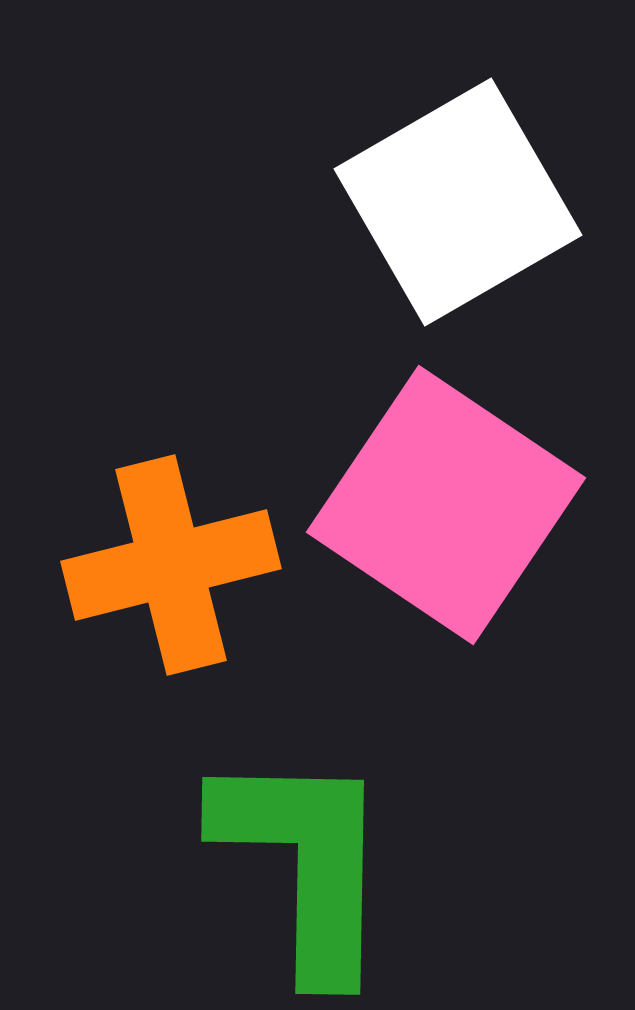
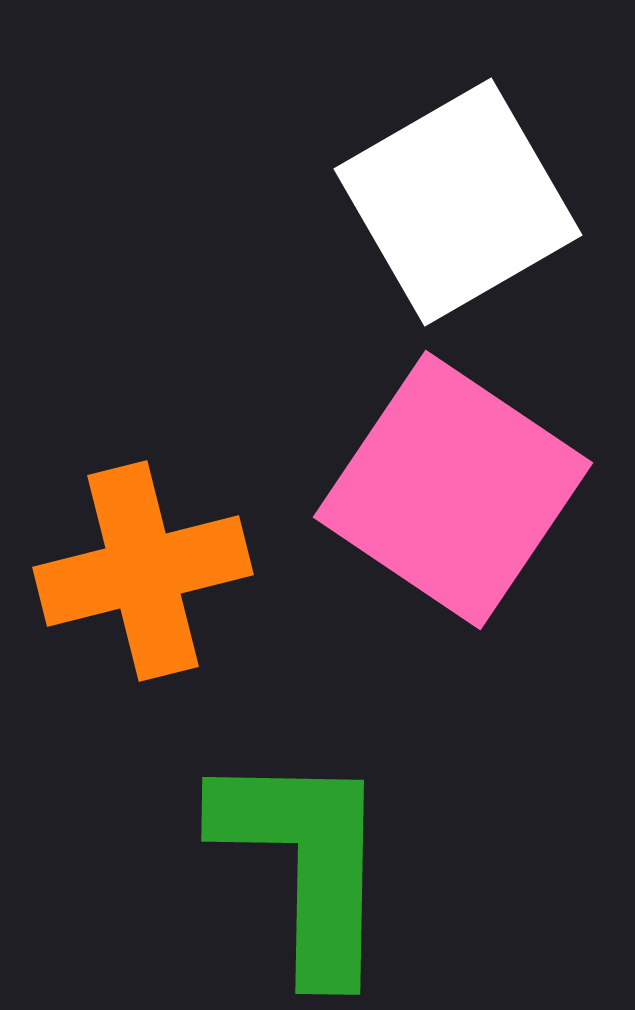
pink square: moved 7 px right, 15 px up
orange cross: moved 28 px left, 6 px down
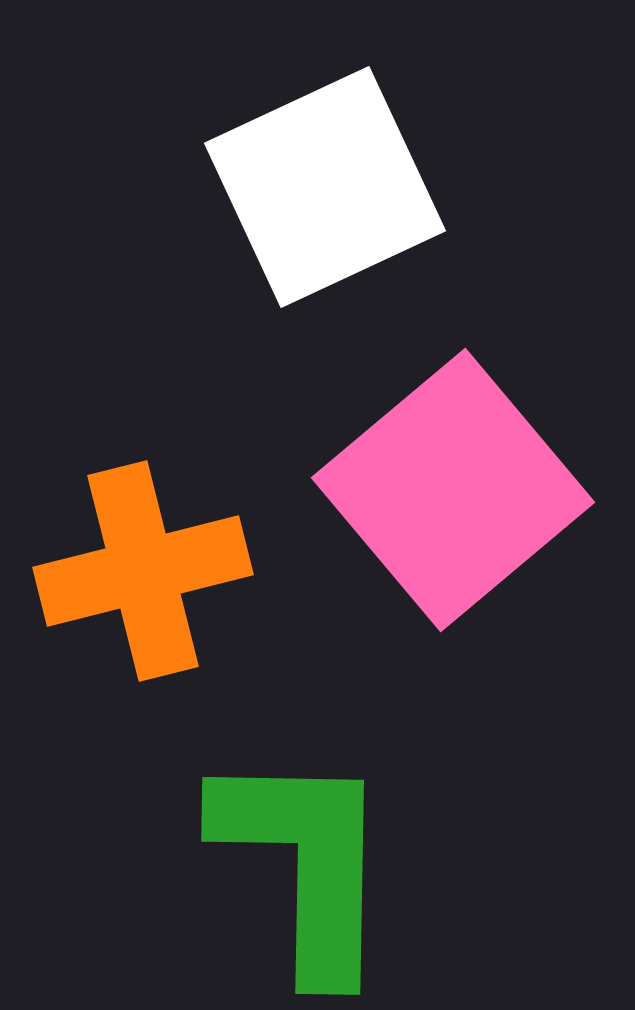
white square: moved 133 px left, 15 px up; rotated 5 degrees clockwise
pink square: rotated 16 degrees clockwise
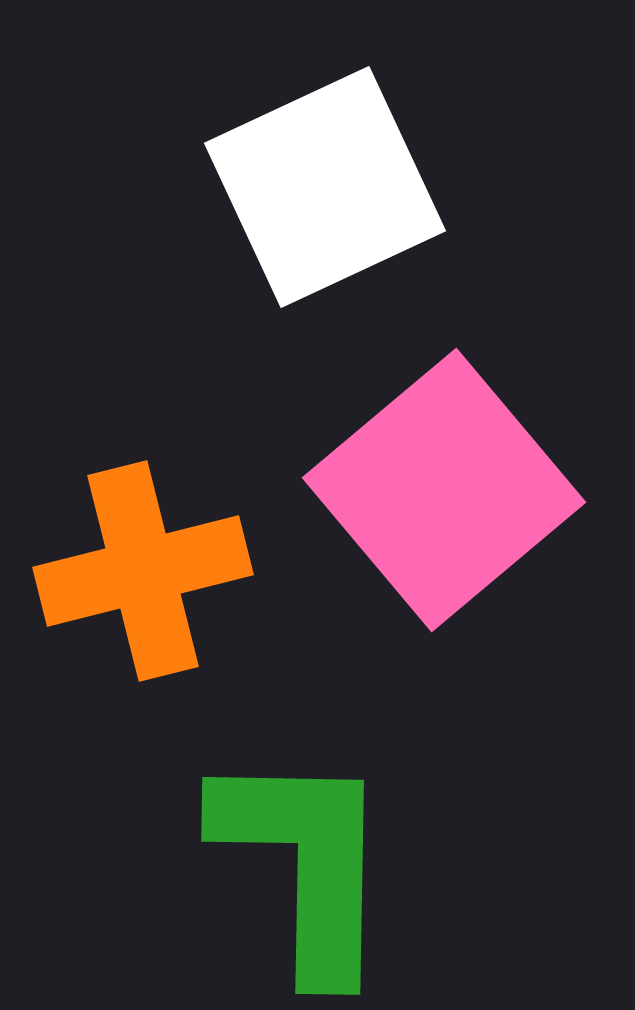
pink square: moved 9 px left
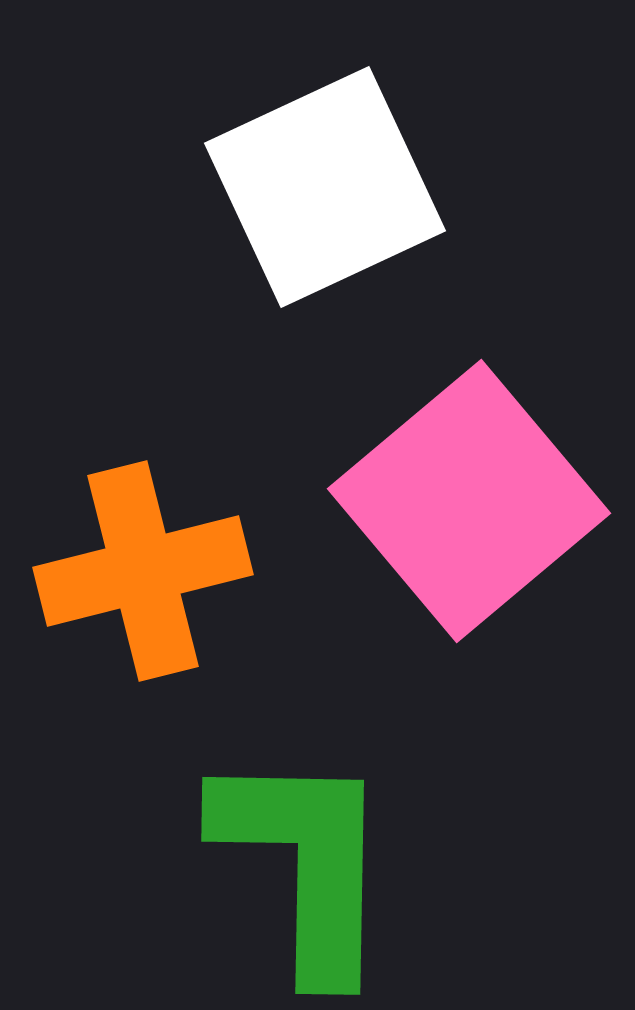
pink square: moved 25 px right, 11 px down
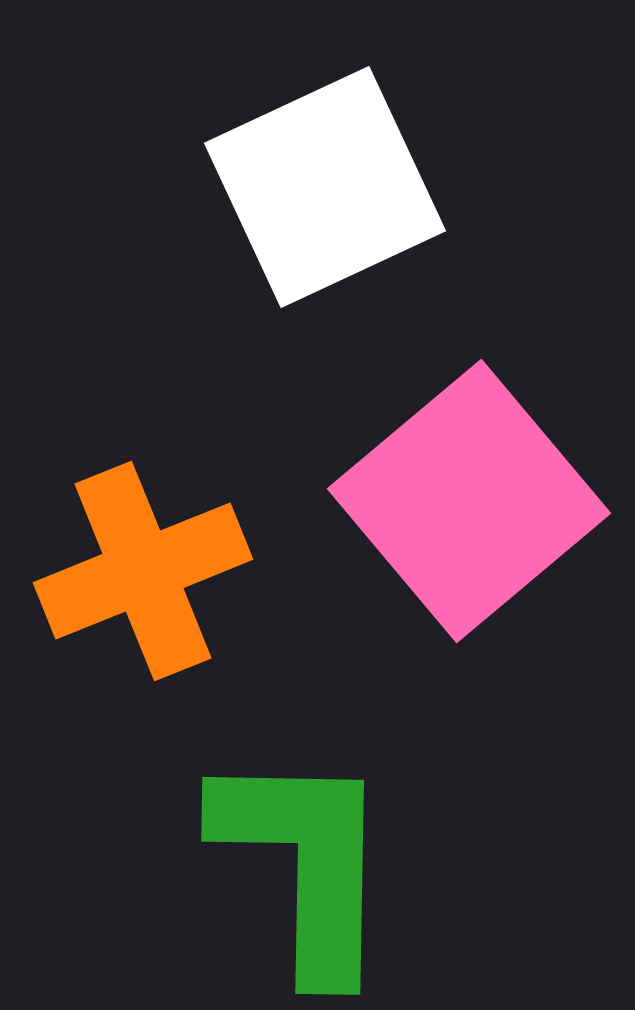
orange cross: rotated 8 degrees counterclockwise
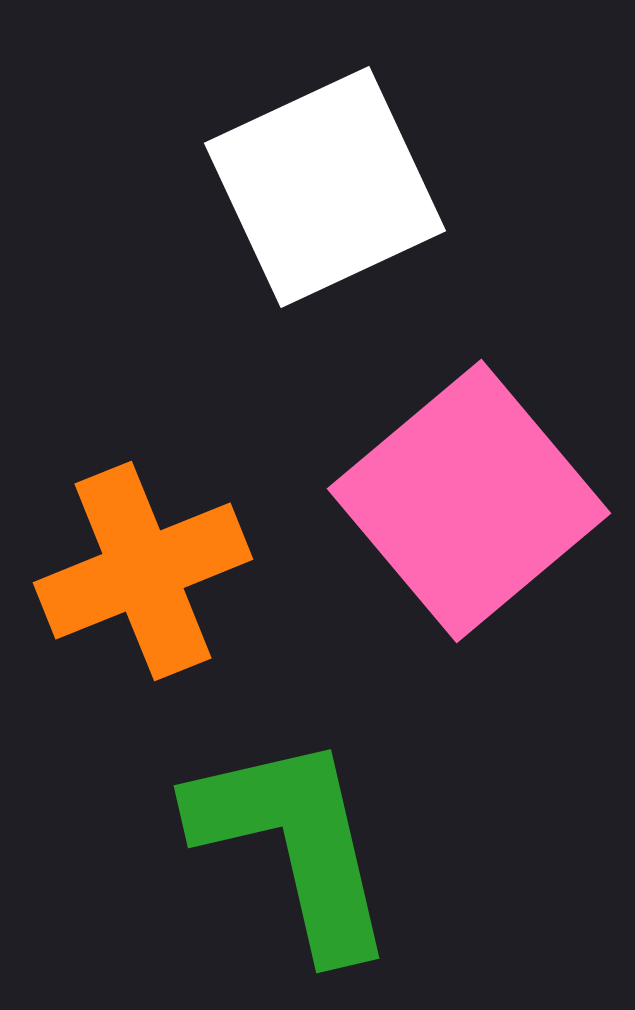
green L-shape: moved 11 px left, 19 px up; rotated 14 degrees counterclockwise
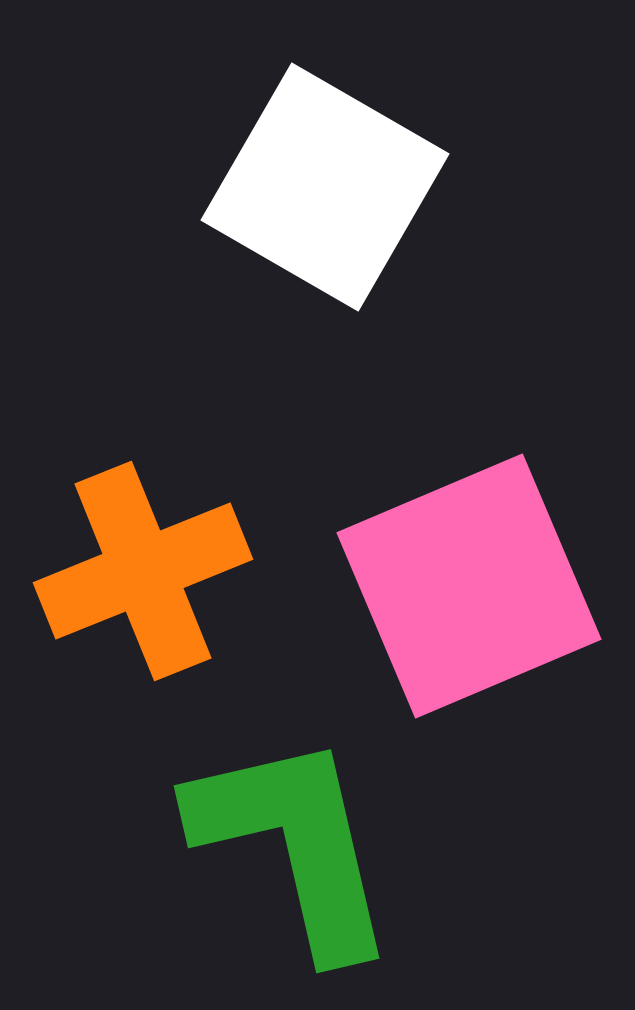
white square: rotated 35 degrees counterclockwise
pink square: moved 85 px down; rotated 17 degrees clockwise
